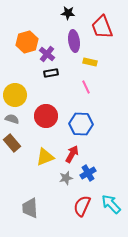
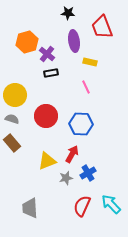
yellow triangle: moved 2 px right, 4 px down
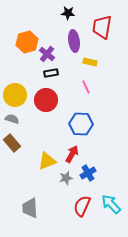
red trapezoid: rotated 30 degrees clockwise
red circle: moved 16 px up
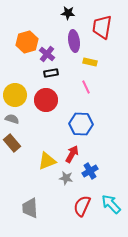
blue cross: moved 2 px right, 2 px up
gray star: rotated 24 degrees clockwise
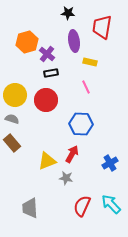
blue cross: moved 20 px right, 8 px up
